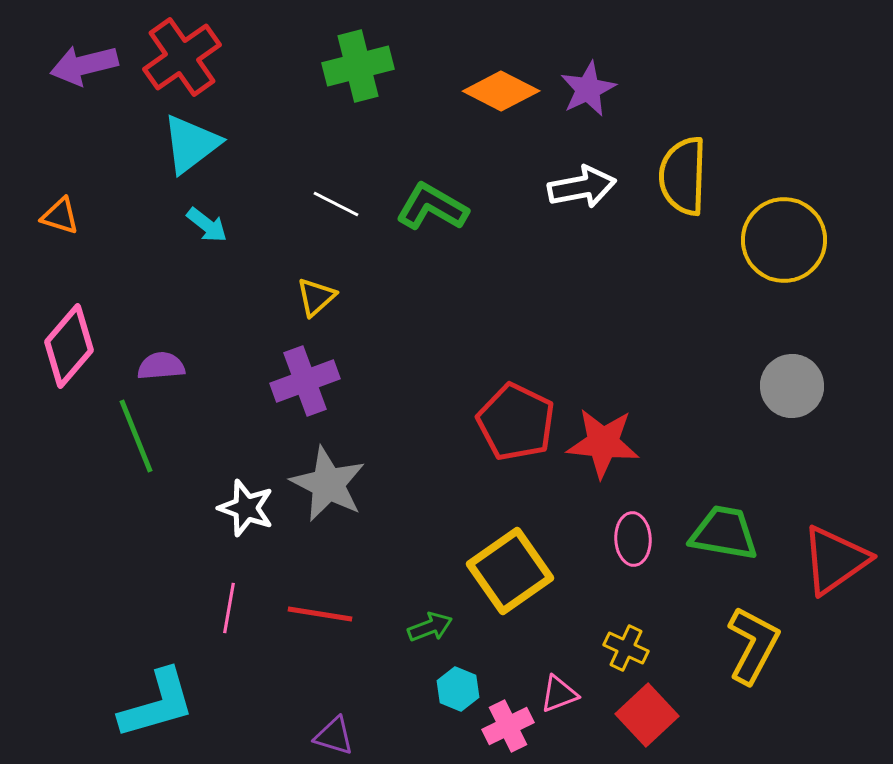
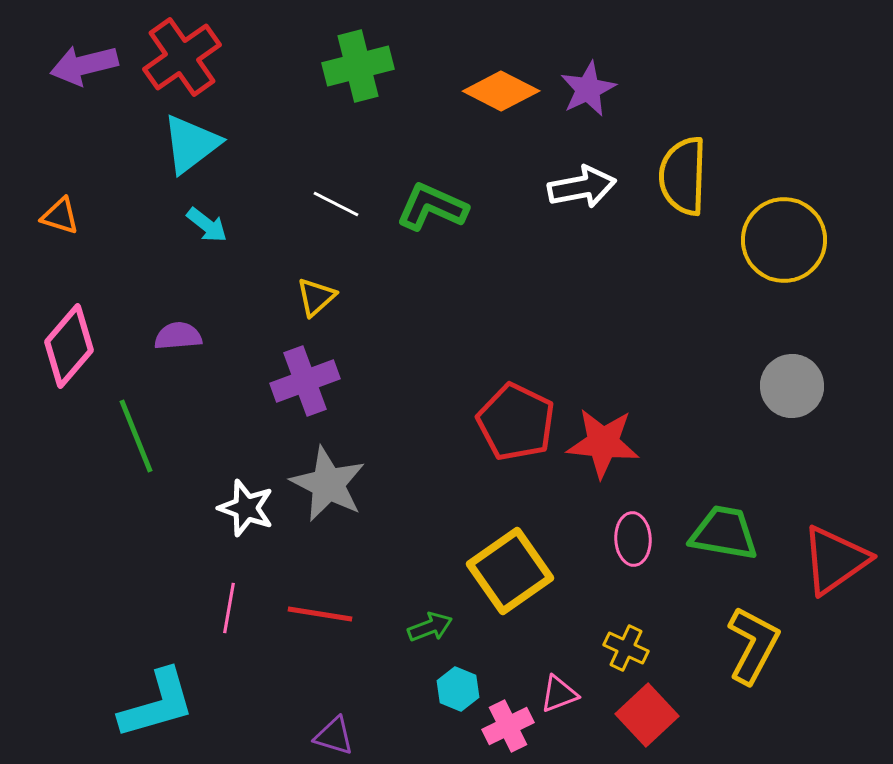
green L-shape: rotated 6 degrees counterclockwise
purple semicircle: moved 17 px right, 30 px up
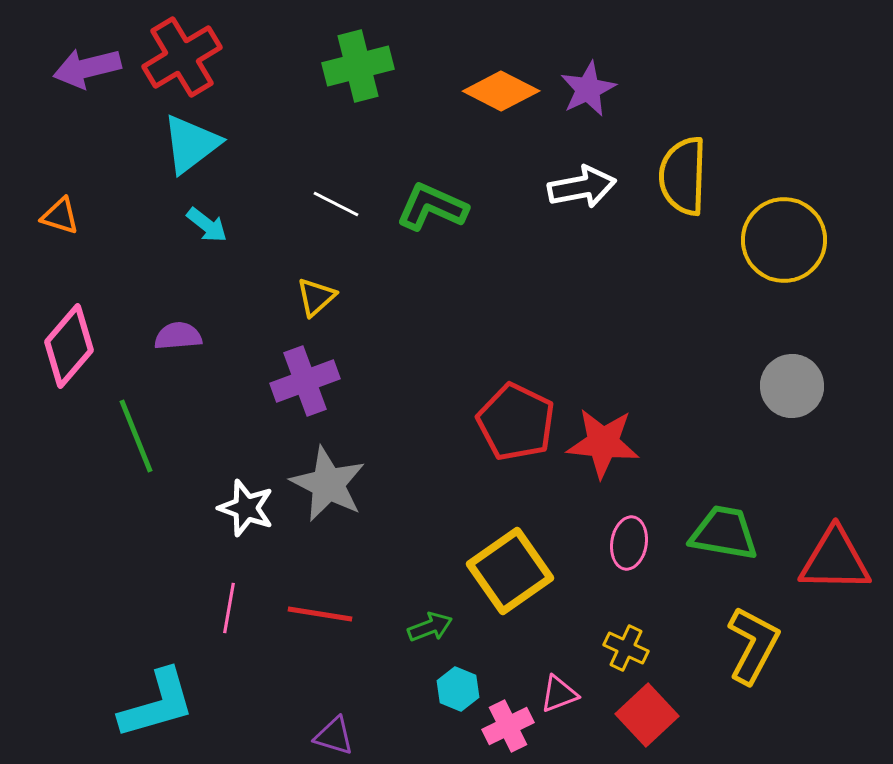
red cross: rotated 4 degrees clockwise
purple arrow: moved 3 px right, 3 px down
pink ellipse: moved 4 px left, 4 px down; rotated 12 degrees clockwise
red triangle: rotated 36 degrees clockwise
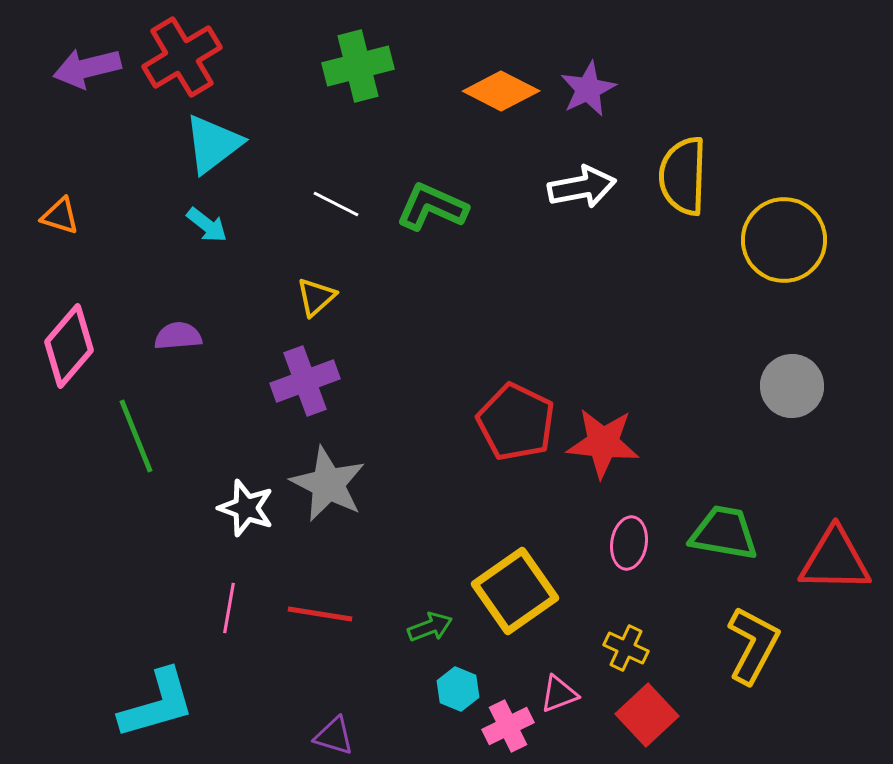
cyan triangle: moved 22 px right
yellow square: moved 5 px right, 20 px down
